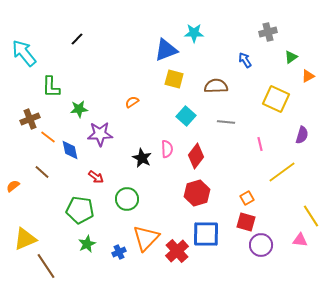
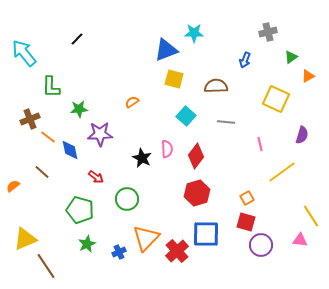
blue arrow at (245, 60): rotated 126 degrees counterclockwise
green pentagon at (80, 210): rotated 8 degrees clockwise
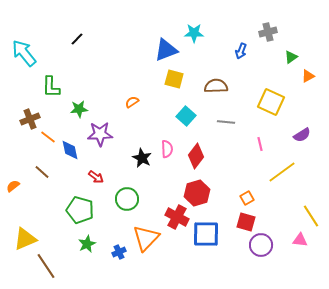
blue arrow at (245, 60): moved 4 px left, 9 px up
yellow square at (276, 99): moved 5 px left, 3 px down
purple semicircle at (302, 135): rotated 42 degrees clockwise
red cross at (177, 251): moved 34 px up; rotated 20 degrees counterclockwise
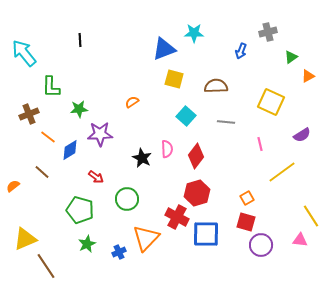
black line at (77, 39): moved 3 px right, 1 px down; rotated 48 degrees counterclockwise
blue triangle at (166, 50): moved 2 px left, 1 px up
brown cross at (30, 119): moved 1 px left, 5 px up
blue diamond at (70, 150): rotated 70 degrees clockwise
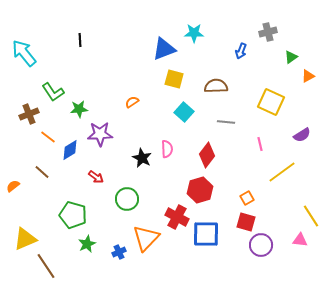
green L-shape at (51, 87): moved 2 px right, 5 px down; rotated 35 degrees counterclockwise
cyan square at (186, 116): moved 2 px left, 4 px up
red diamond at (196, 156): moved 11 px right, 1 px up
red hexagon at (197, 193): moved 3 px right, 3 px up
green pentagon at (80, 210): moved 7 px left, 5 px down
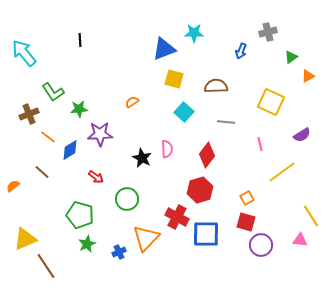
green pentagon at (73, 215): moved 7 px right
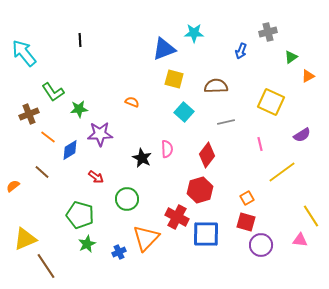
orange semicircle at (132, 102): rotated 56 degrees clockwise
gray line at (226, 122): rotated 18 degrees counterclockwise
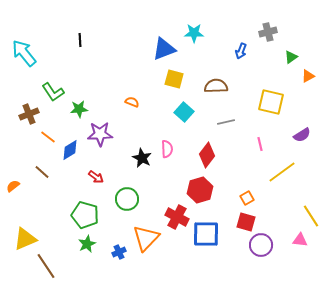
yellow square at (271, 102): rotated 12 degrees counterclockwise
green pentagon at (80, 215): moved 5 px right
